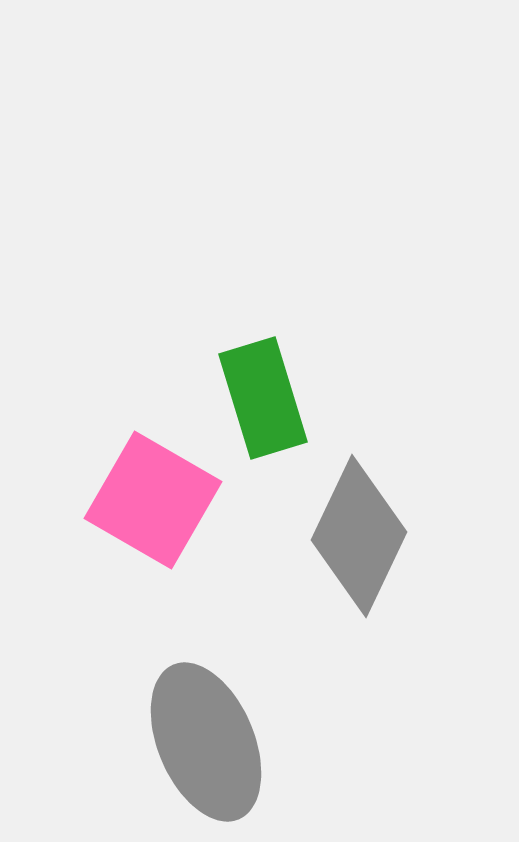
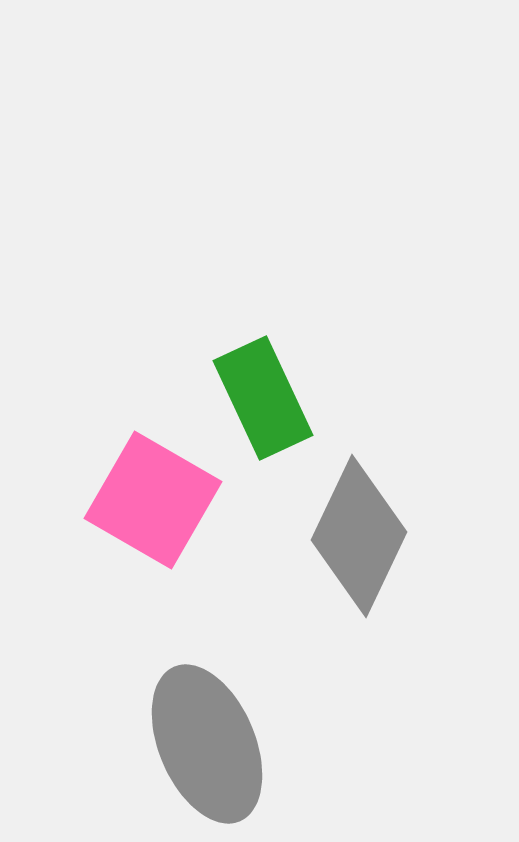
green rectangle: rotated 8 degrees counterclockwise
gray ellipse: moved 1 px right, 2 px down
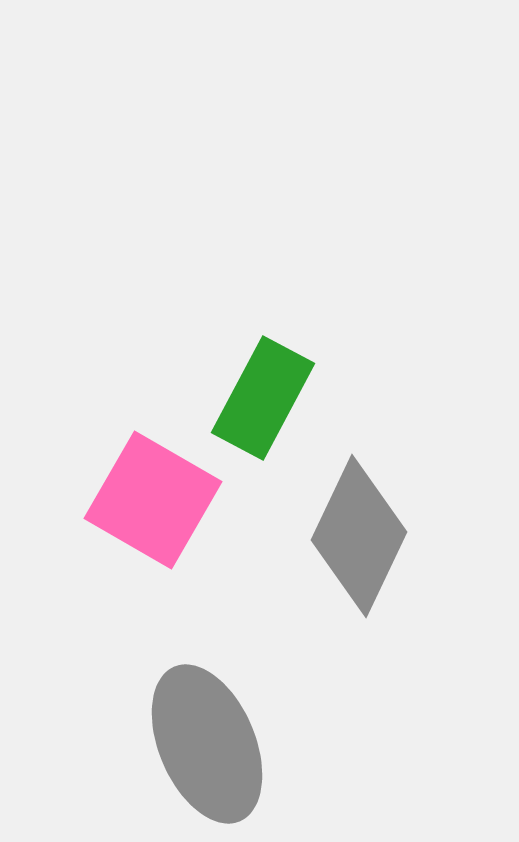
green rectangle: rotated 53 degrees clockwise
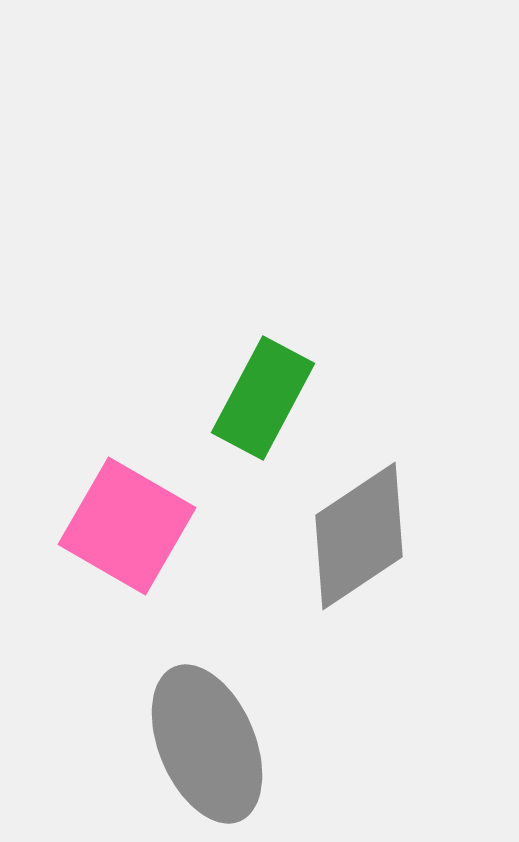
pink square: moved 26 px left, 26 px down
gray diamond: rotated 31 degrees clockwise
